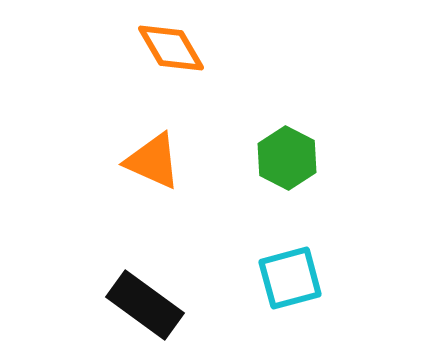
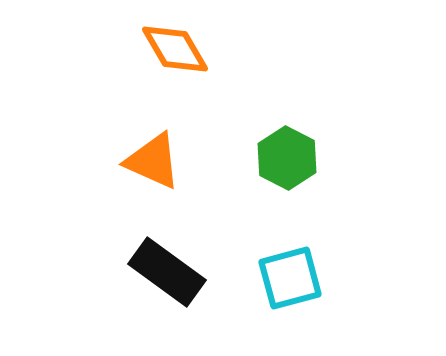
orange diamond: moved 4 px right, 1 px down
black rectangle: moved 22 px right, 33 px up
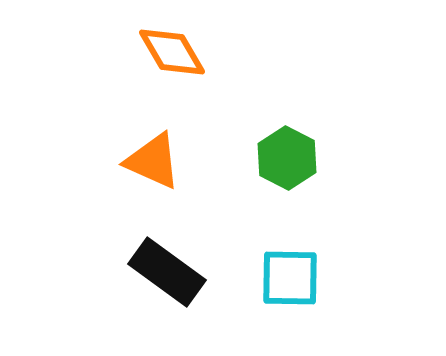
orange diamond: moved 3 px left, 3 px down
cyan square: rotated 16 degrees clockwise
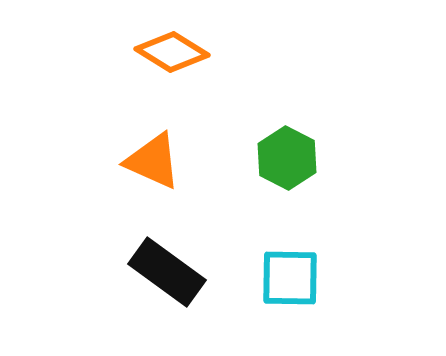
orange diamond: rotated 28 degrees counterclockwise
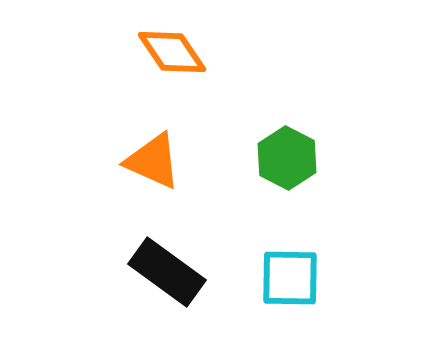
orange diamond: rotated 24 degrees clockwise
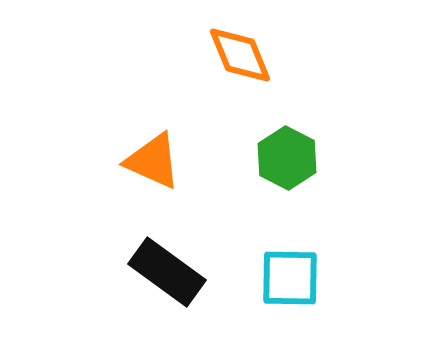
orange diamond: moved 68 px right, 3 px down; rotated 12 degrees clockwise
